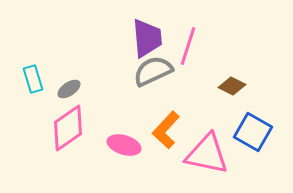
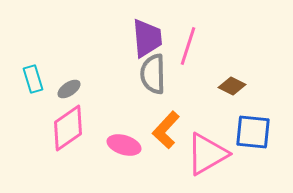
gray semicircle: moved 3 px down; rotated 66 degrees counterclockwise
blue square: rotated 24 degrees counterclockwise
pink triangle: rotated 42 degrees counterclockwise
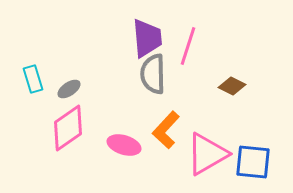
blue square: moved 30 px down
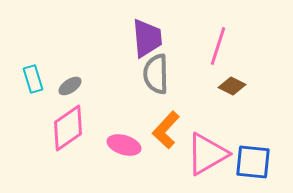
pink line: moved 30 px right
gray semicircle: moved 3 px right
gray ellipse: moved 1 px right, 3 px up
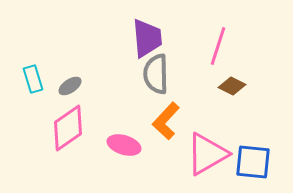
orange L-shape: moved 9 px up
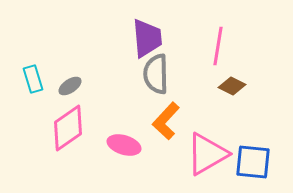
pink line: rotated 9 degrees counterclockwise
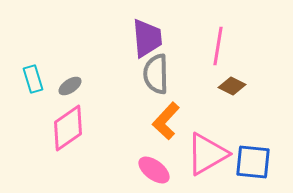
pink ellipse: moved 30 px right, 25 px down; rotated 20 degrees clockwise
